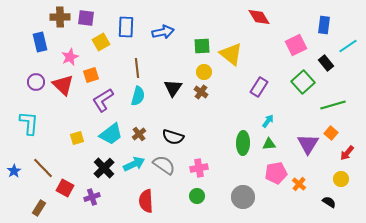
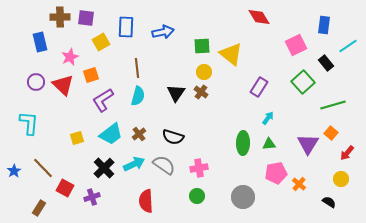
black triangle at (173, 88): moved 3 px right, 5 px down
cyan arrow at (268, 121): moved 3 px up
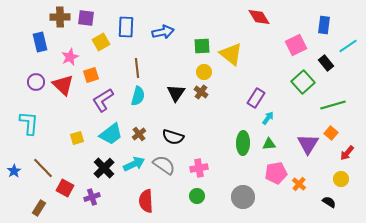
purple rectangle at (259, 87): moved 3 px left, 11 px down
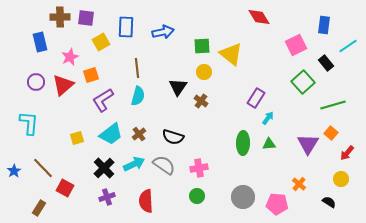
red triangle at (63, 85): rotated 35 degrees clockwise
brown cross at (201, 92): moved 9 px down
black triangle at (176, 93): moved 2 px right, 6 px up
pink pentagon at (276, 173): moved 1 px right, 31 px down; rotated 15 degrees clockwise
purple cross at (92, 197): moved 15 px right
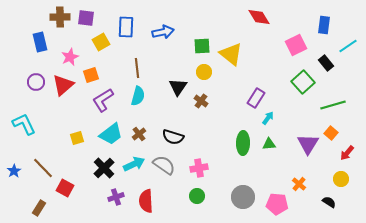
cyan L-shape at (29, 123): moved 5 px left, 1 px down; rotated 30 degrees counterclockwise
purple cross at (107, 197): moved 9 px right
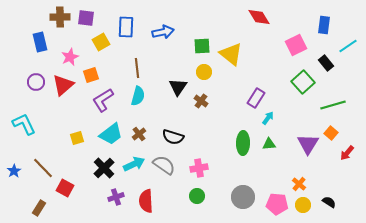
yellow circle at (341, 179): moved 38 px left, 26 px down
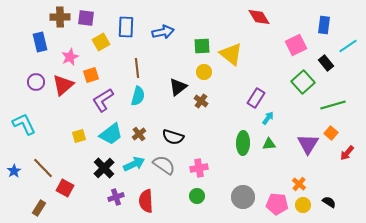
black triangle at (178, 87): rotated 18 degrees clockwise
yellow square at (77, 138): moved 2 px right, 2 px up
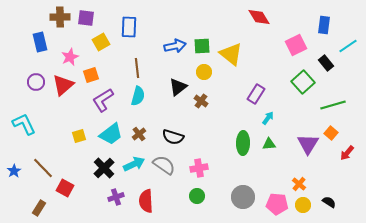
blue rectangle at (126, 27): moved 3 px right
blue arrow at (163, 32): moved 12 px right, 14 px down
purple rectangle at (256, 98): moved 4 px up
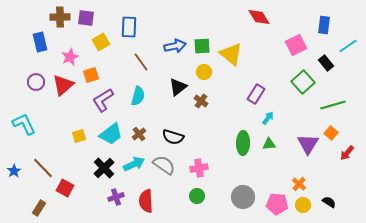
brown line at (137, 68): moved 4 px right, 6 px up; rotated 30 degrees counterclockwise
